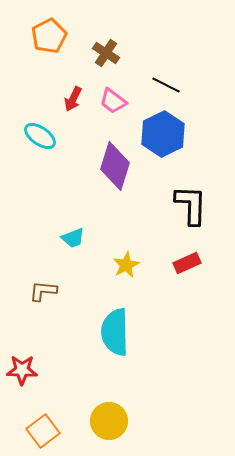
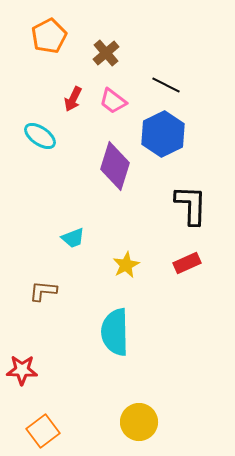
brown cross: rotated 16 degrees clockwise
yellow circle: moved 30 px right, 1 px down
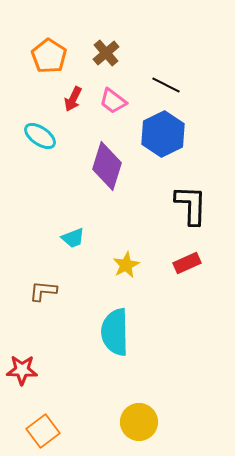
orange pentagon: moved 20 px down; rotated 12 degrees counterclockwise
purple diamond: moved 8 px left
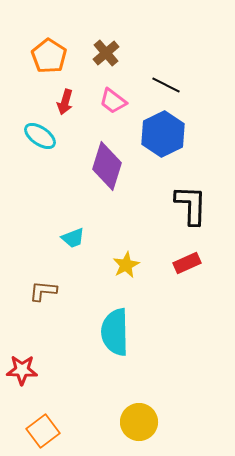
red arrow: moved 8 px left, 3 px down; rotated 10 degrees counterclockwise
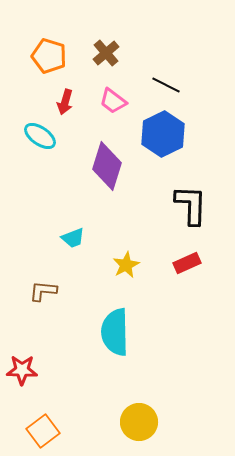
orange pentagon: rotated 16 degrees counterclockwise
